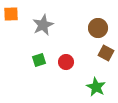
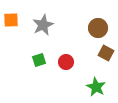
orange square: moved 6 px down
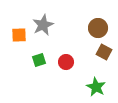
orange square: moved 8 px right, 15 px down
brown square: moved 2 px left, 1 px up
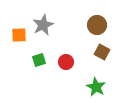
brown circle: moved 1 px left, 3 px up
brown square: moved 2 px left
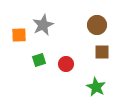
brown square: rotated 28 degrees counterclockwise
red circle: moved 2 px down
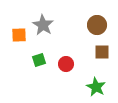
gray star: rotated 15 degrees counterclockwise
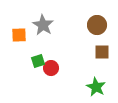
green square: moved 1 px left, 1 px down
red circle: moved 15 px left, 4 px down
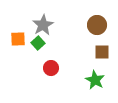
gray star: rotated 10 degrees clockwise
orange square: moved 1 px left, 4 px down
green square: moved 18 px up; rotated 24 degrees counterclockwise
green star: moved 1 px left, 7 px up
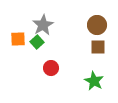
green square: moved 1 px left, 1 px up
brown square: moved 4 px left, 5 px up
green star: moved 1 px left, 1 px down
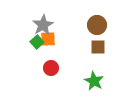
orange square: moved 30 px right
